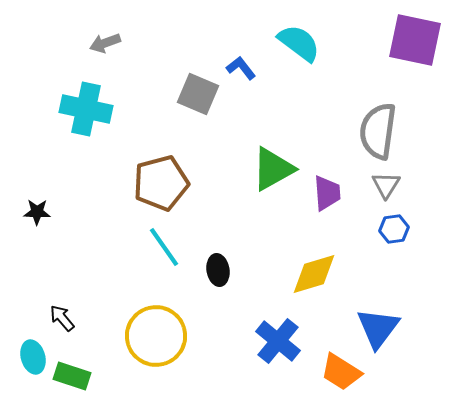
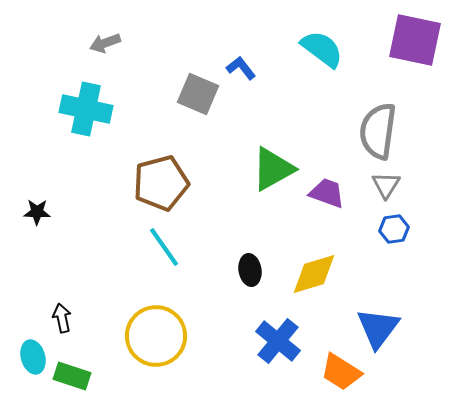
cyan semicircle: moved 23 px right, 6 px down
purple trapezoid: rotated 66 degrees counterclockwise
black ellipse: moved 32 px right
black arrow: rotated 28 degrees clockwise
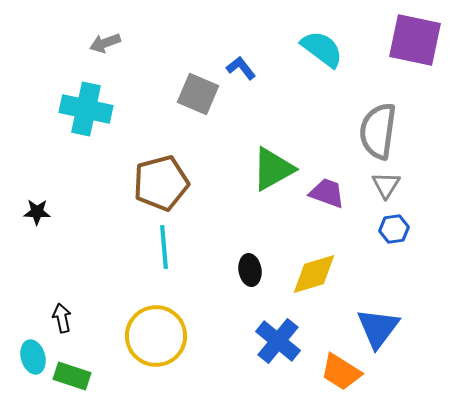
cyan line: rotated 30 degrees clockwise
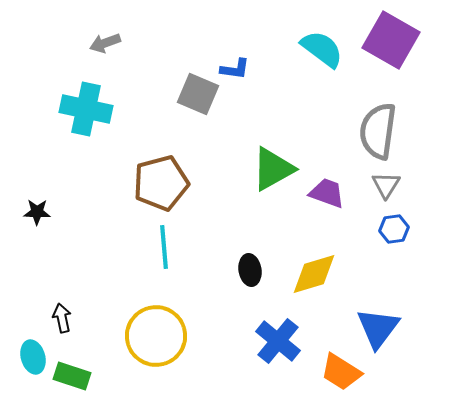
purple square: moved 24 px left; rotated 18 degrees clockwise
blue L-shape: moved 6 px left, 1 px down; rotated 136 degrees clockwise
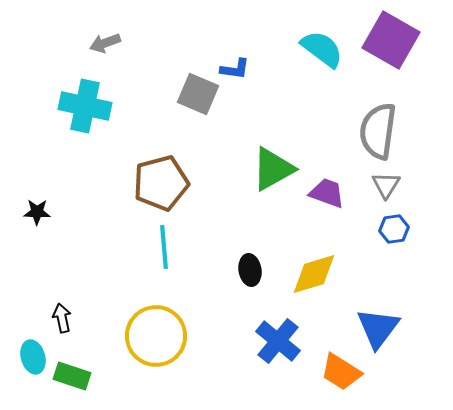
cyan cross: moved 1 px left, 3 px up
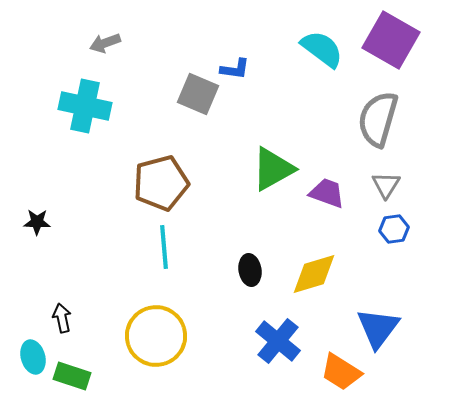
gray semicircle: moved 12 px up; rotated 8 degrees clockwise
black star: moved 10 px down
